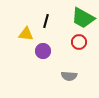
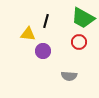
yellow triangle: moved 2 px right
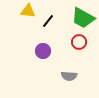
black line: moved 2 px right; rotated 24 degrees clockwise
yellow triangle: moved 23 px up
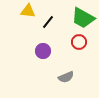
black line: moved 1 px down
gray semicircle: moved 3 px left, 1 px down; rotated 28 degrees counterclockwise
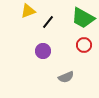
yellow triangle: rotated 28 degrees counterclockwise
red circle: moved 5 px right, 3 px down
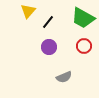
yellow triangle: rotated 28 degrees counterclockwise
red circle: moved 1 px down
purple circle: moved 6 px right, 4 px up
gray semicircle: moved 2 px left
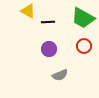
yellow triangle: rotated 42 degrees counterclockwise
black line: rotated 48 degrees clockwise
purple circle: moved 2 px down
gray semicircle: moved 4 px left, 2 px up
